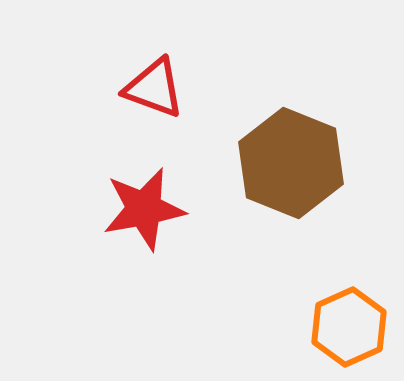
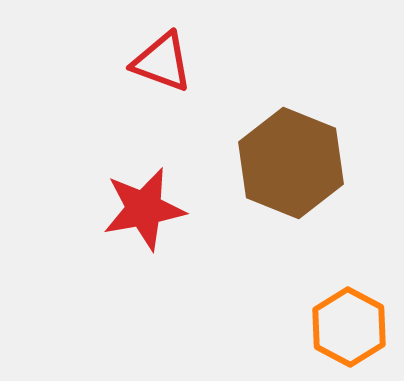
red triangle: moved 8 px right, 26 px up
orange hexagon: rotated 8 degrees counterclockwise
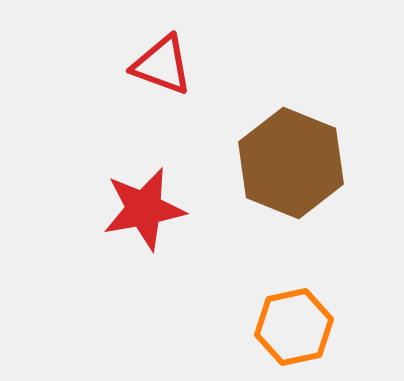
red triangle: moved 3 px down
orange hexagon: moved 55 px left; rotated 20 degrees clockwise
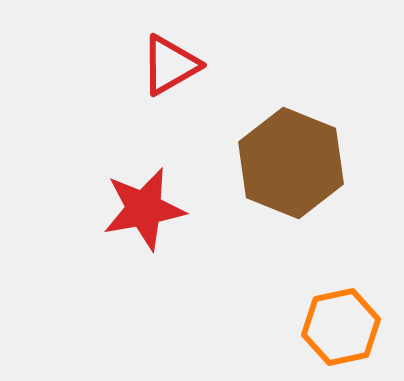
red triangle: moved 8 px right; rotated 50 degrees counterclockwise
orange hexagon: moved 47 px right
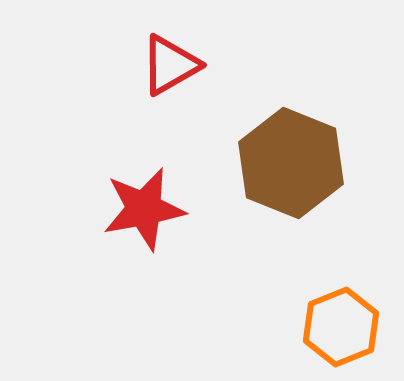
orange hexagon: rotated 10 degrees counterclockwise
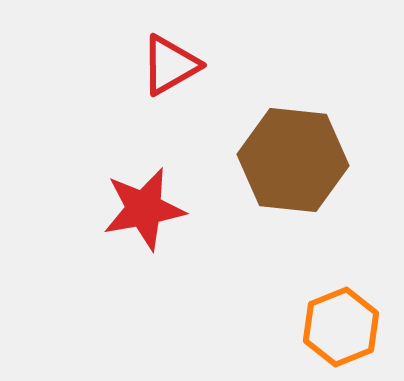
brown hexagon: moved 2 px right, 3 px up; rotated 16 degrees counterclockwise
